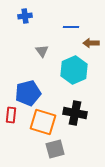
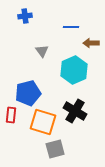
black cross: moved 2 px up; rotated 20 degrees clockwise
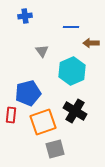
cyan hexagon: moved 2 px left, 1 px down
orange square: rotated 36 degrees counterclockwise
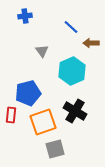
blue line: rotated 42 degrees clockwise
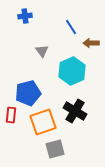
blue line: rotated 14 degrees clockwise
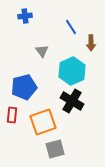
brown arrow: rotated 91 degrees counterclockwise
blue pentagon: moved 4 px left, 6 px up
black cross: moved 3 px left, 10 px up
red rectangle: moved 1 px right
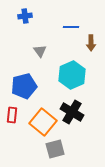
blue line: rotated 56 degrees counterclockwise
gray triangle: moved 2 px left
cyan hexagon: moved 4 px down
blue pentagon: moved 1 px up
black cross: moved 11 px down
orange square: rotated 32 degrees counterclockwise
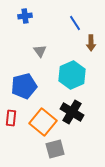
blue line: moved 4 px right, 4 px up; rotated 56 degrees clockwise
red rectangle: moved 1 px left, 3 px down
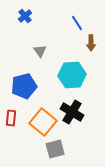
blue cross: rotated 32 degrees counterclockwise
blue line: moved 2 px right
cyan hexagon: rotated 20 degrees clockwise
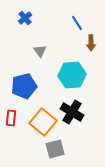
blue cross: moved 2 px down
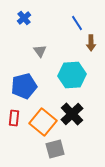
blue cross: moved 1 px left
black cross: moved 2 px down; rotated 15 degrees clockwise
red rectangle: moved 3 px right
